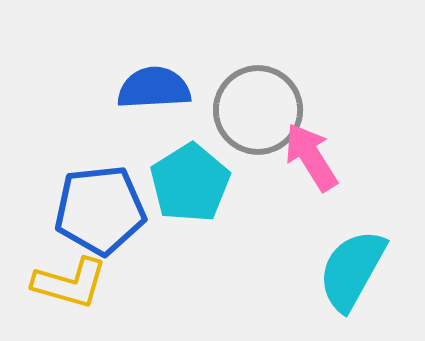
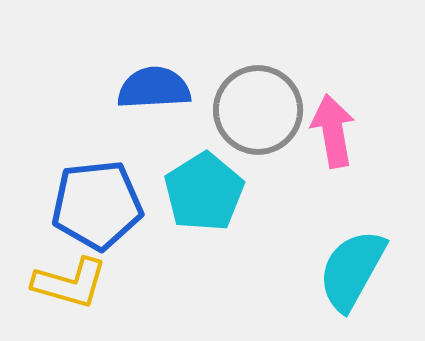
pink arrow: moved 22 px right, 26 px up; rotated 22 degrees clockwise
cyan pentagon: moved 14 px right, 9 px down
blue pentagon: moved 3 px left, 5 px up
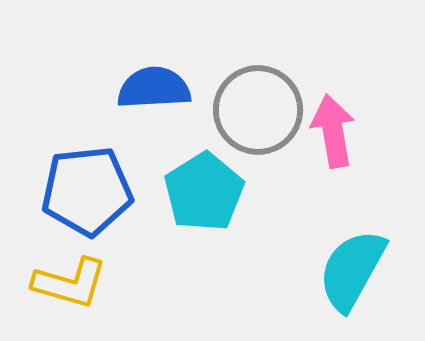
blue pentagon: moved 10 px left, 14 px up
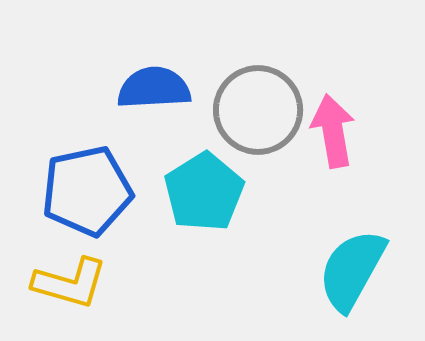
blue pentagon: rotated 6 degrees counterclockwise
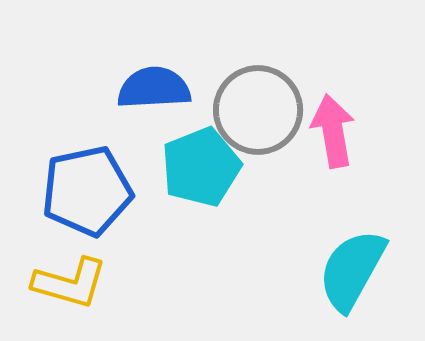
cyan pentagon: moved 3 px left, 25 px up; rotated 10 degrees clockwise
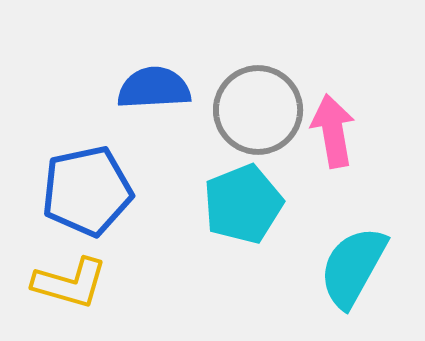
cyan pentagon: moved 42 px right, 37 px down
cyan semicircle: moved 1 px right, 3 px up
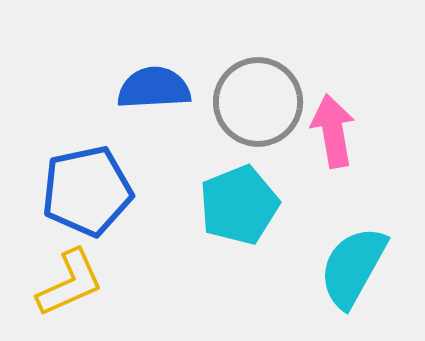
gray circle: moved 8 px up
cyan pentagon: moved 4 px left, 1 px down
yellow L-shape: rotated 40 degrees counterclockwise
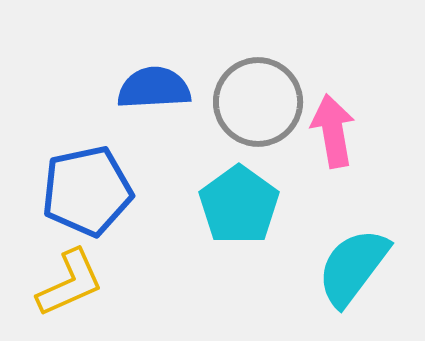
cyan pentagon: rotated 14 degrees counterclockwise
cyan semicircle: rotated 8 degrees clockwise
